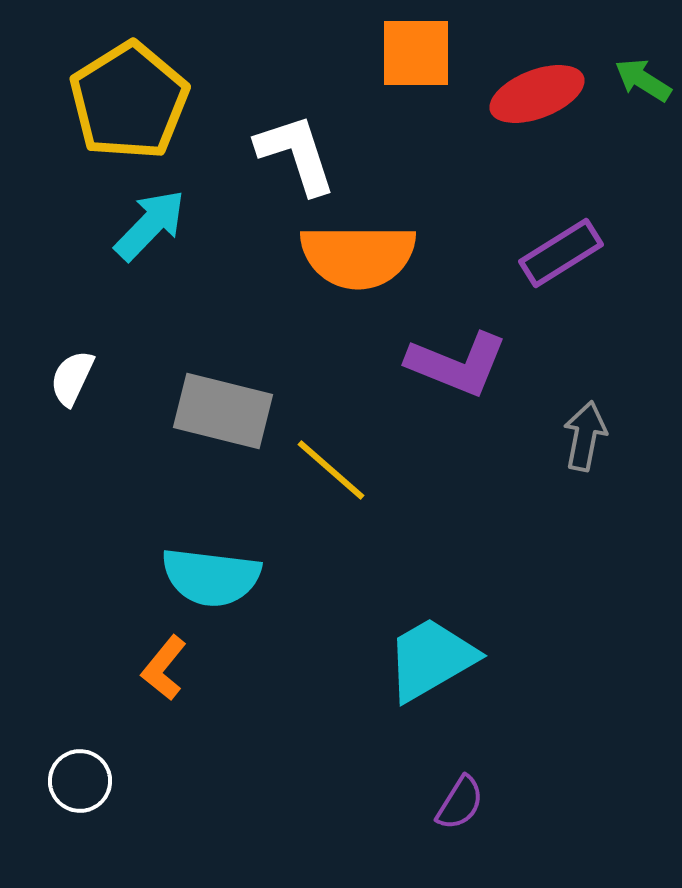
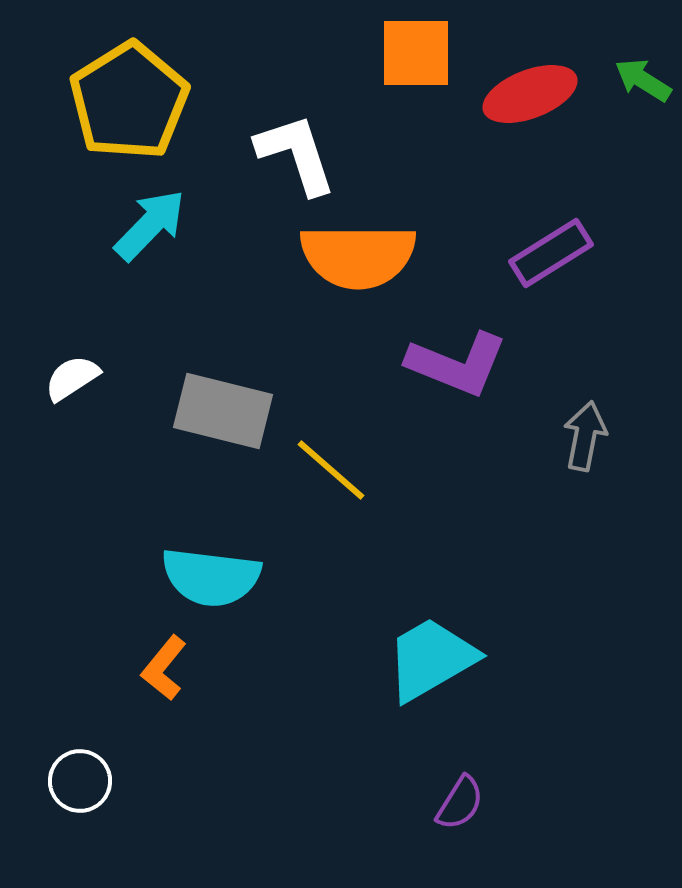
red ellipse: moved 7 px left
purple rectangle: moved 10 px left
white semicircle: rotated 32 degrees clockwise
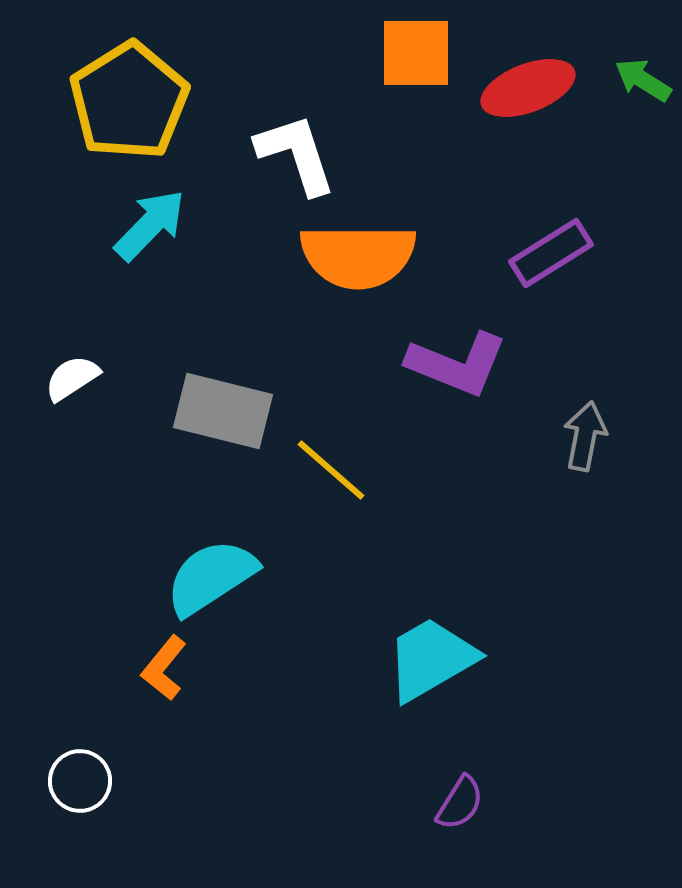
red ellipse: moved 2 px left, 6 px up
cyan semicircle: rotated 140 degrees clockwise
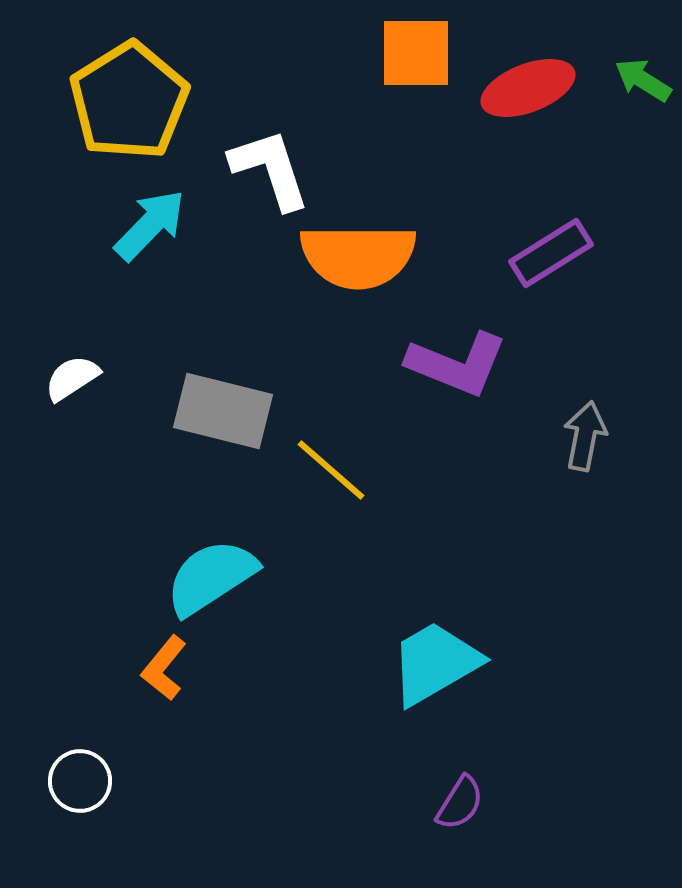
white L-shape: moved 26 px left, 15 px down
cyan trapezoid: moved 4 px right, 4 px down
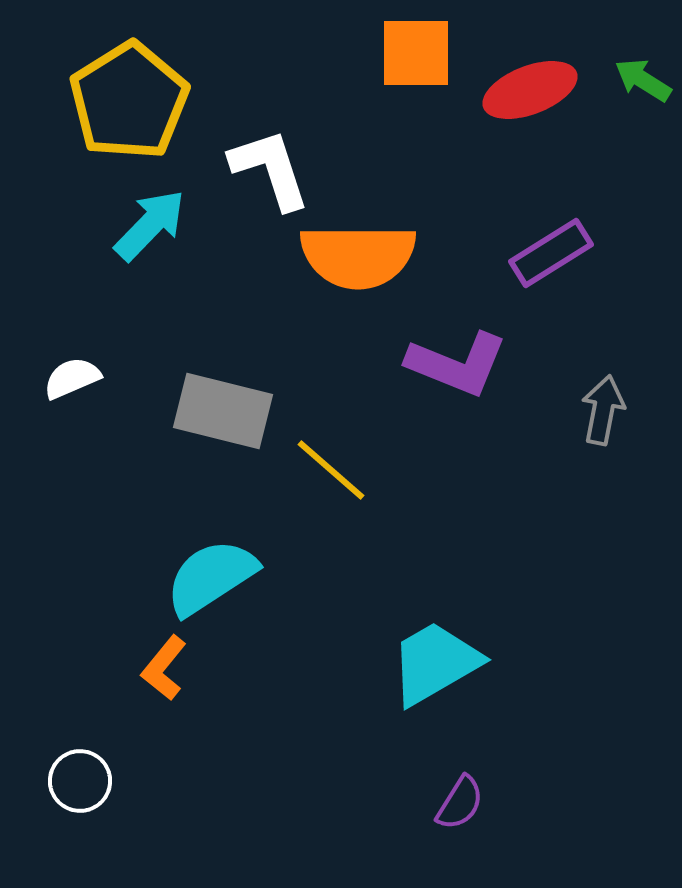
red ellipse: moved 2 px right, 2 px down
white semicircle: rotated 10 degrees clockwise
gray arrow: moved 18 px right, 26 px up
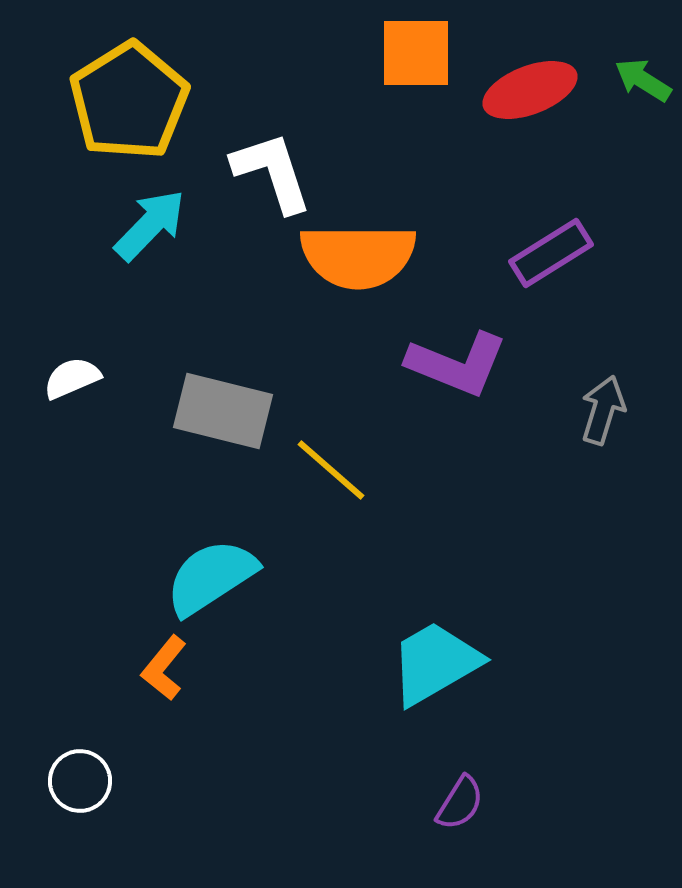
white L-shape: moved 2 px right, 3 px down
gray arrow: rotated 6 degrees clockwise
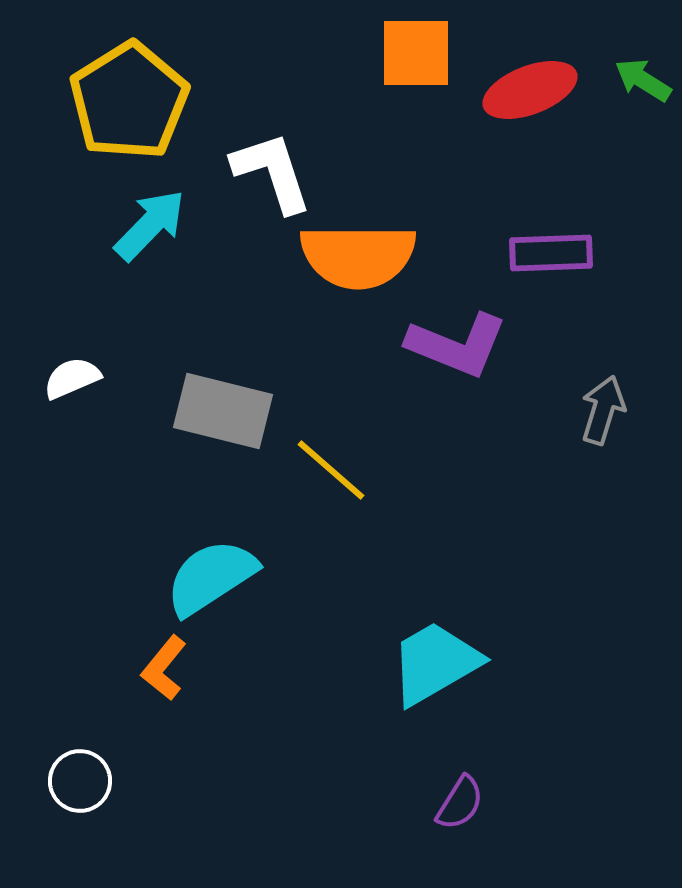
purple rectangle: rotated 30 degrees clockwise
purple L-shape: moved 19 px up
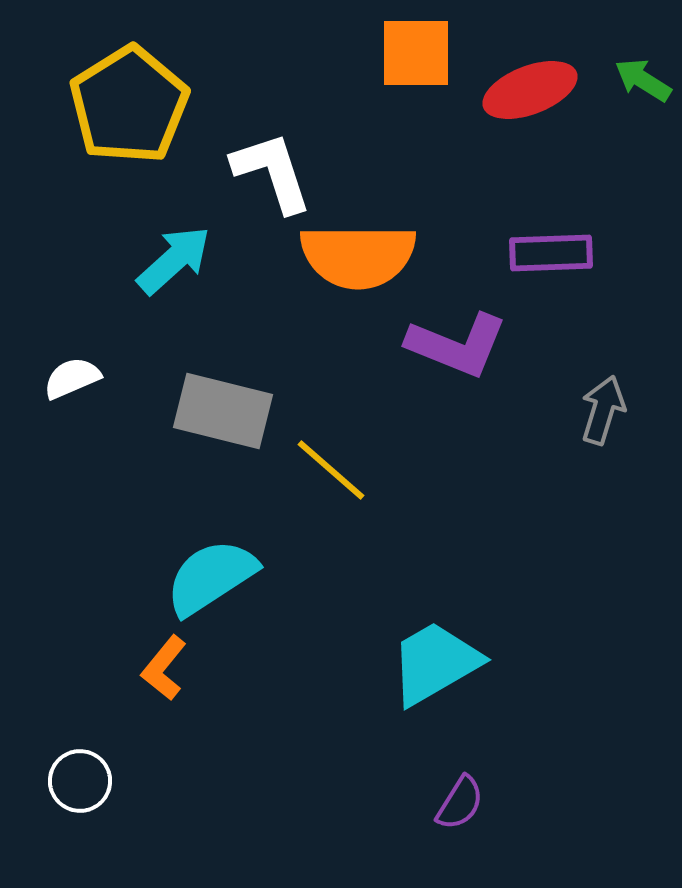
yellow pentagon: moved 4 px down
cyan arrow: moved 24 px right, 35 px down; rotated 4 degrees clockwise
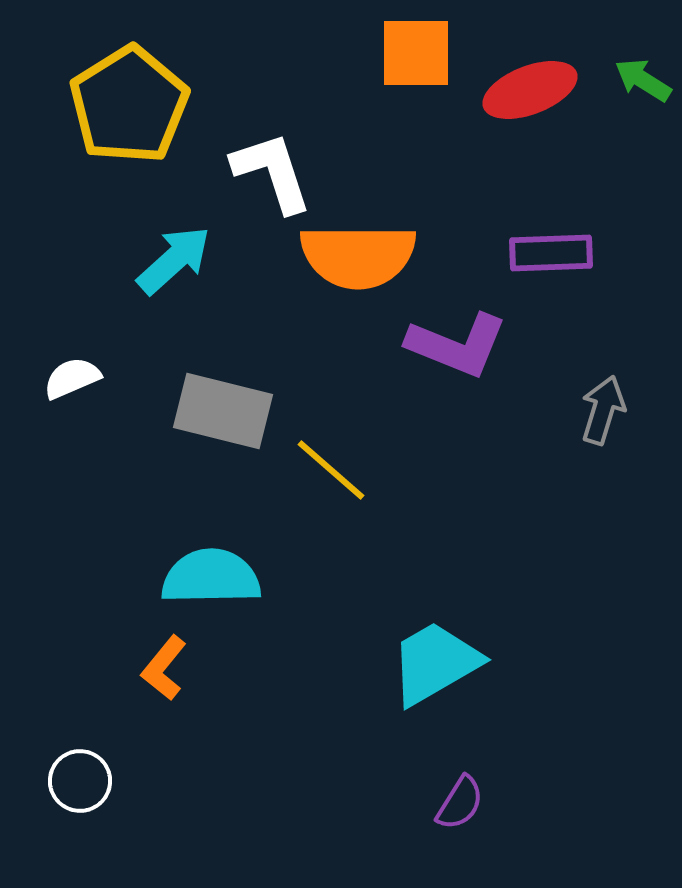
cyan semicircle: rotated 32 degrees clockwise
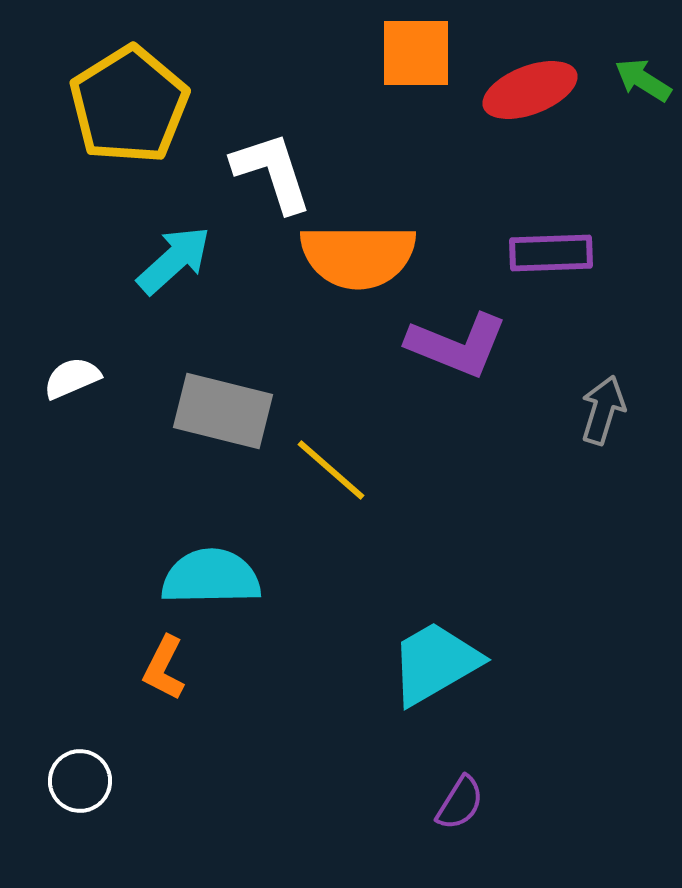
orange L-shape: rotated 12 degrees counterclockwise
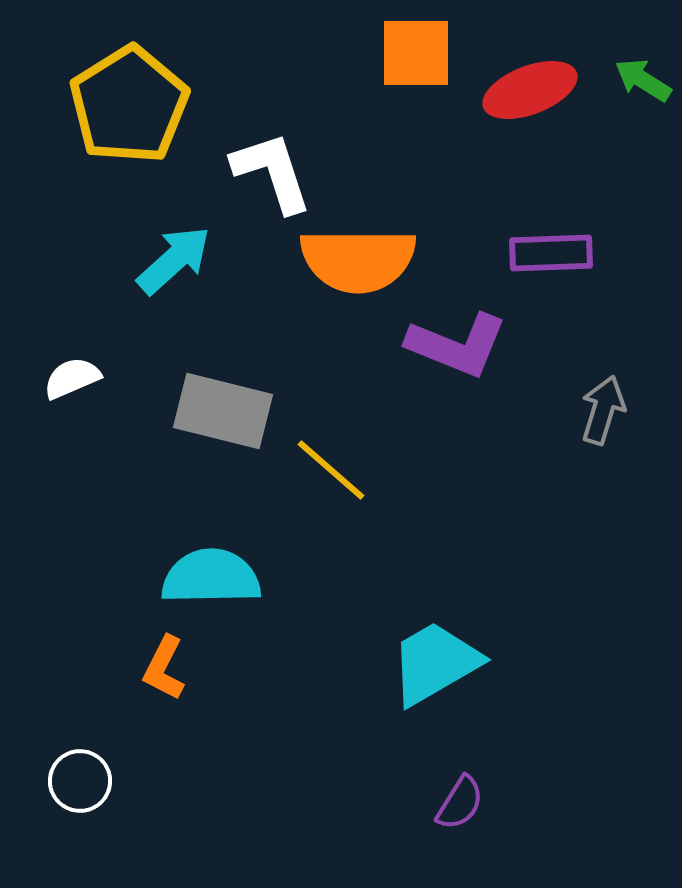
orange semicircle: moved 4 px down
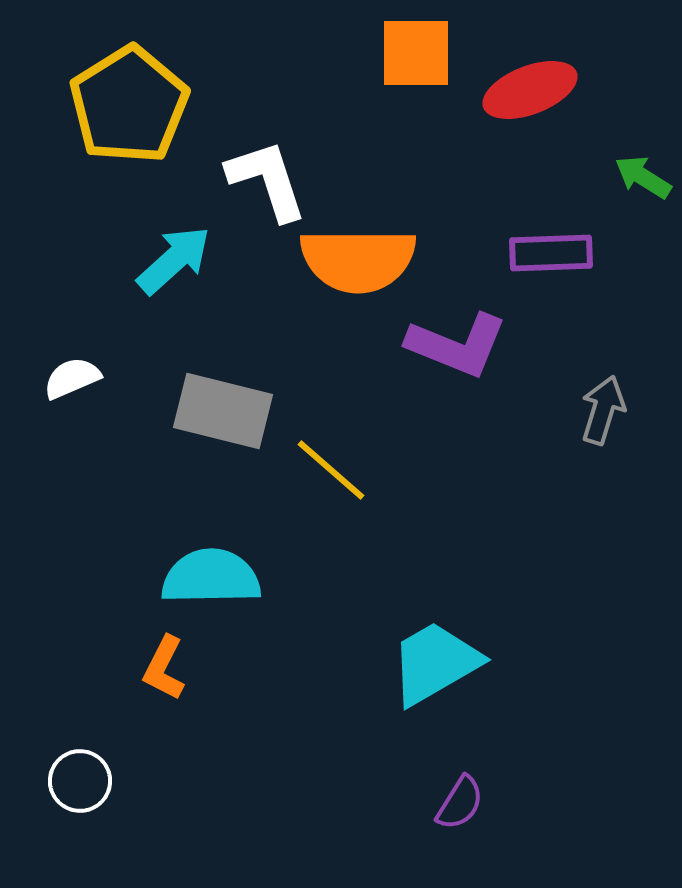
green arrow: moved 97 px down
white L-shape: moved 5 px left, 8 px down
